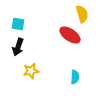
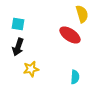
yellow star: moved 2 px up
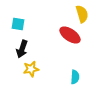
black arrow: moved 4 px right, 2 px down
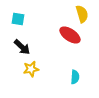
cyan square: moved 5 px up
black arrow: moved 2 px up; rotated 66 degrees counterclockwise
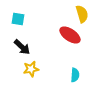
cyan semicircle: moved 2 px up
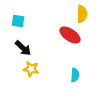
yellow semicircle: rotated 18 degrees clockwise
cyan square: moved 2 px down
black arrow: moved 1 px right, 1 px down
yellow star: rotated 21 degrees clockwise
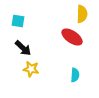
red ellipse: moved 2 px right, 2 px down
